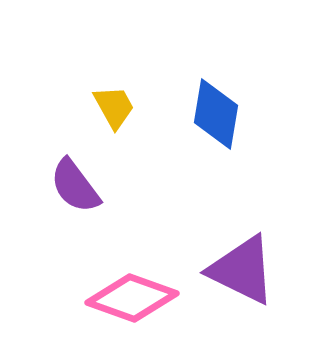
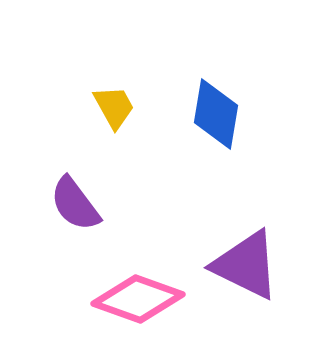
purple semicircle: moved 18 px down
purple triangle: moved 4 px right, 5 px up
pink diamond: moved 6 px right, 1 px down
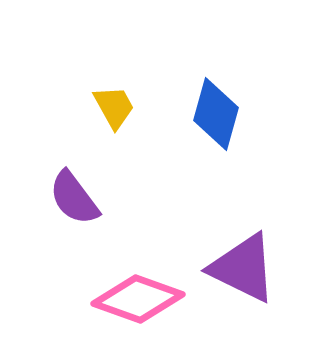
blue diamond: rotated 6 degrees clockwise
purple semicircle: moved 1 px left, 6 px up
purple triangle: moved 3 px left, 3 px down
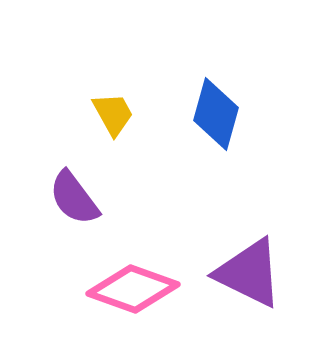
yellow trapezoid: moved 1 px left, 7 px down
purple triangle: moved 6 px right, 5 px down
pink diamond: moved 5 px left, 10 px up
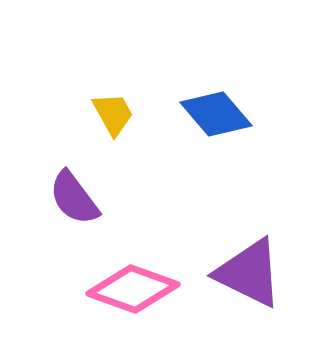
blue diamond: rotated 56 degrees counterclockwise
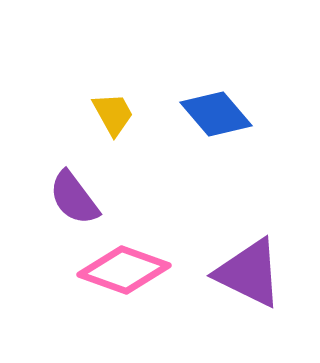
pink diamond: moved 9 px left, 19 px up
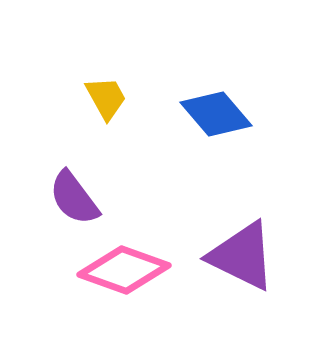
yellow trapezoid: moved 7 px left, 16 px up
purple triangle: moved 7 px left, 17 px up
